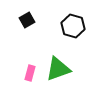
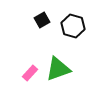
black square: moved 15 px right
pink rectangle: rotated 28 degrees clockwise
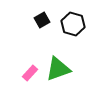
black hexagon: moved 2 px up
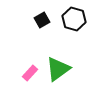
black hexagon: moved 1 px right, 5 px up
green triangle: rotated 16 degrees counterclockwise
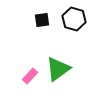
black square: rotated 21 degrees clockwise
pink rectangle: moved 3 px down
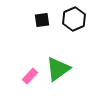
black hexagon: rotated 20 degrees clockwise
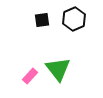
green triangle: rotated 32 degrees counterclockwise
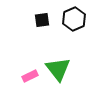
pink rectangle: rotated 21 degrees clockwise
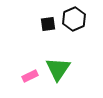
black square: moved 6 px right, 4 px down
green triangle: rotated 12 degrees clockwise
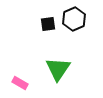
pink rectangle: moved 10 px left, 7 px down; rotated 56 degrees clockwise
